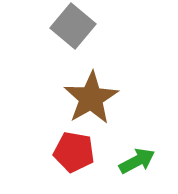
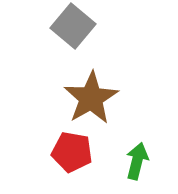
red pentagon: moved 2 px left
green arrow: rotated 48 degrees counterclockwise
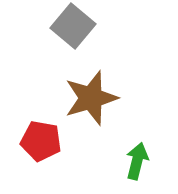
brown star: rotated 14 degrees clockwise
red pentagon: moved 31 px left, 11 px up
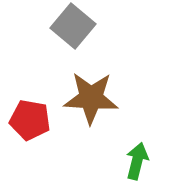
brown star: rotated 20 degrees clockwise
red pentagon: moved 11 px left, 21 px up
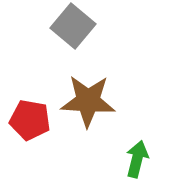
brown star: moved 3 px left, 3 px down
green arrow: moved 2 px up
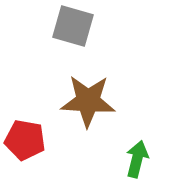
gray square: rotated 24 degrees counterclockwise
red pentagon: moved 5 px left, 20 px down
